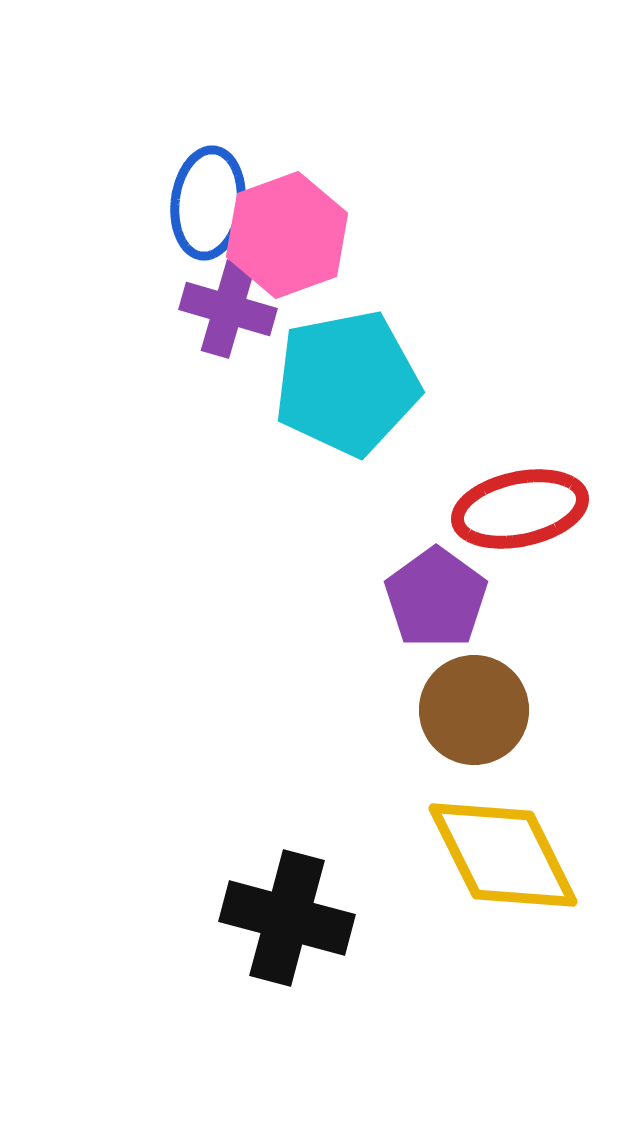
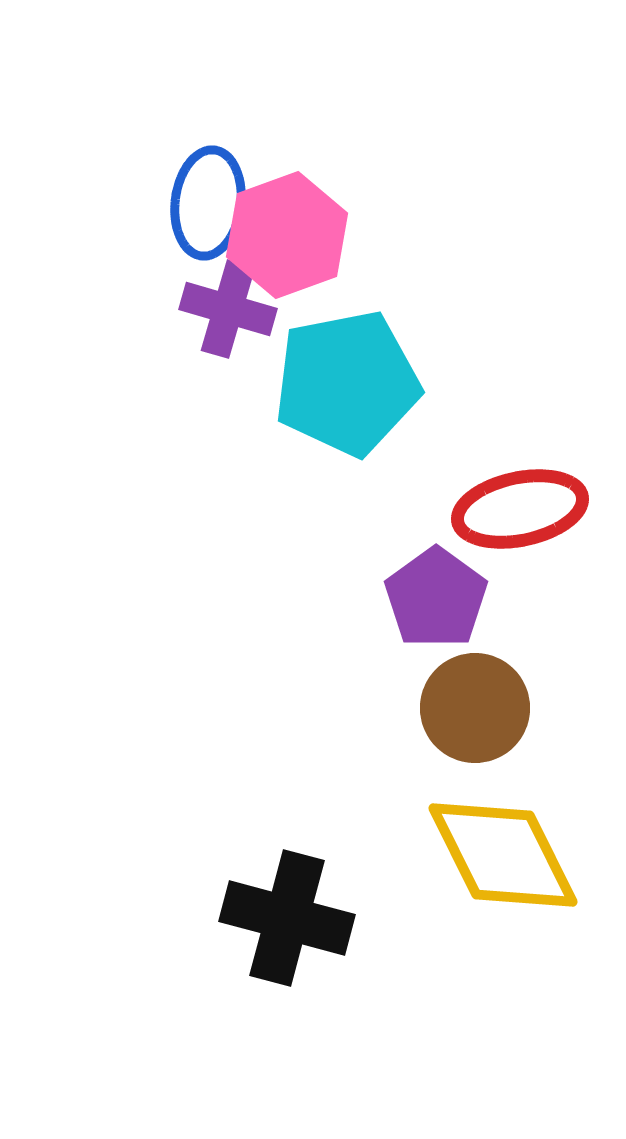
brown circle: moved 1 px right, 2 px up
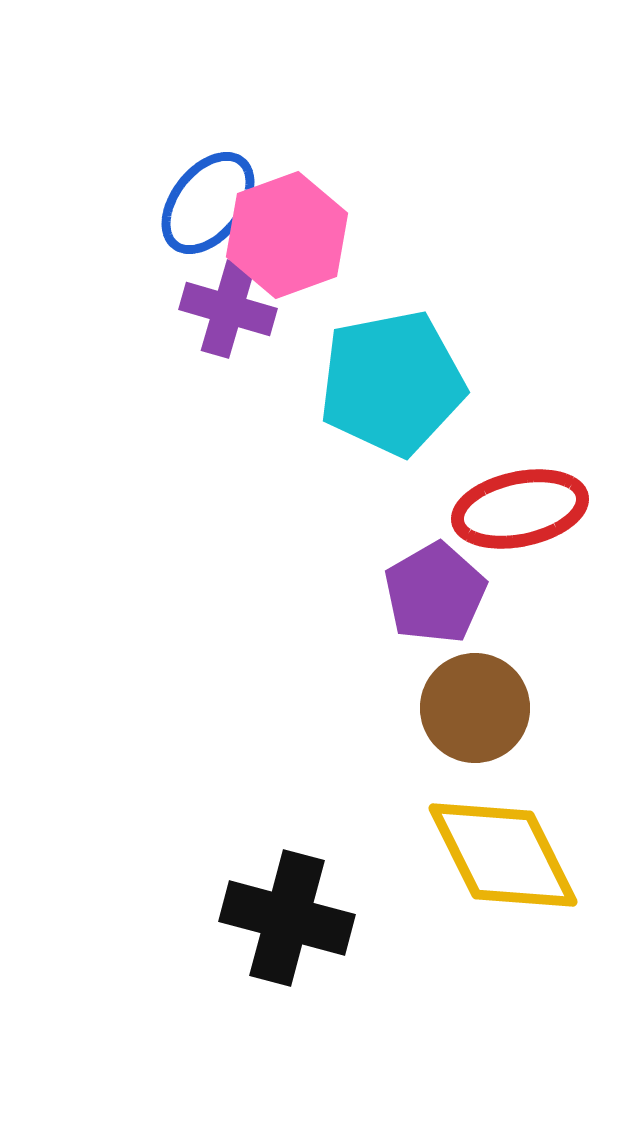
blue ellipse: rotated 31 degrees clockwise
cyan pentagon: moved 45 px right
purple pentagon: moved 1 px left, 5 px up; rotated 6 degrees clockwise
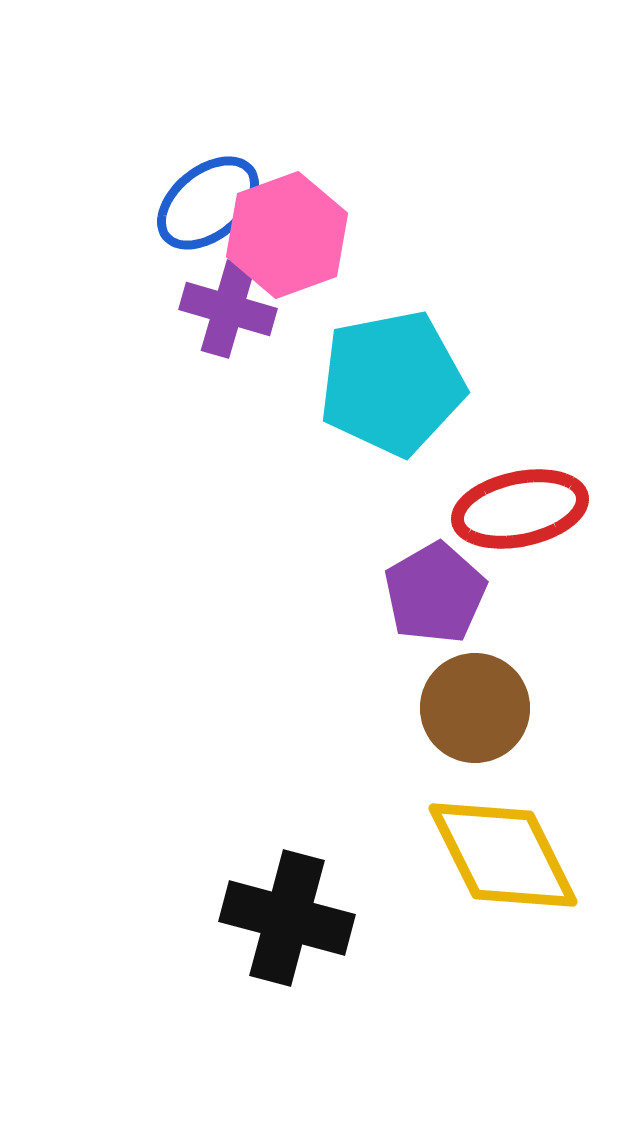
blue ellipse: rotated 13 degrees clockwise
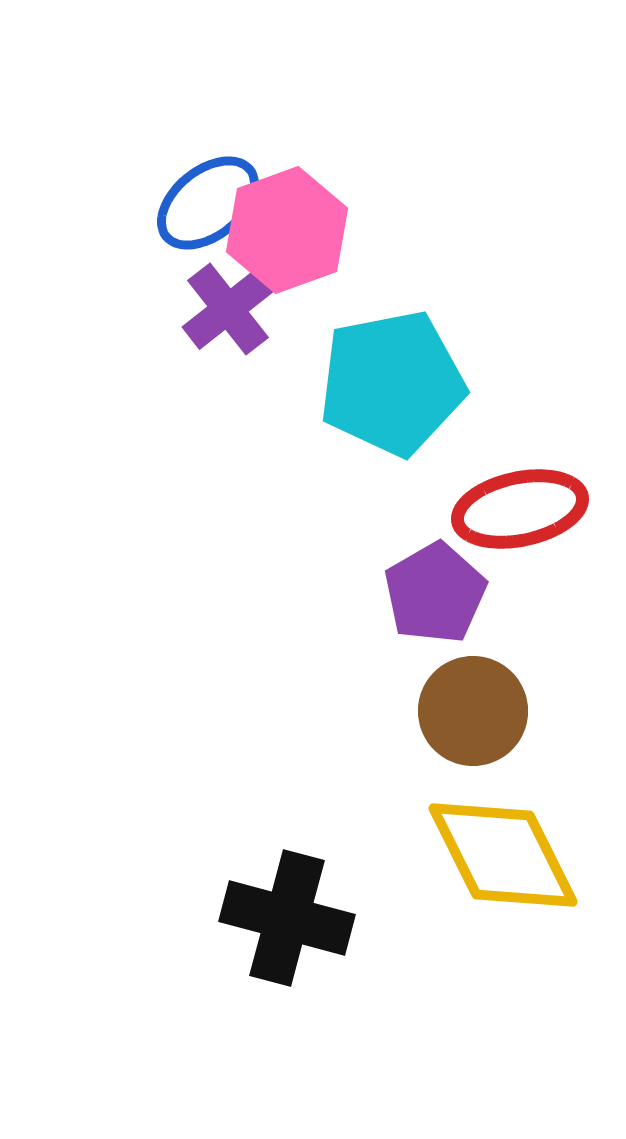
pink hexagon: moved 5 px up
purple cross: rotated 36 degrees clockwise
brown circle: moved 2 px left, 3 px down
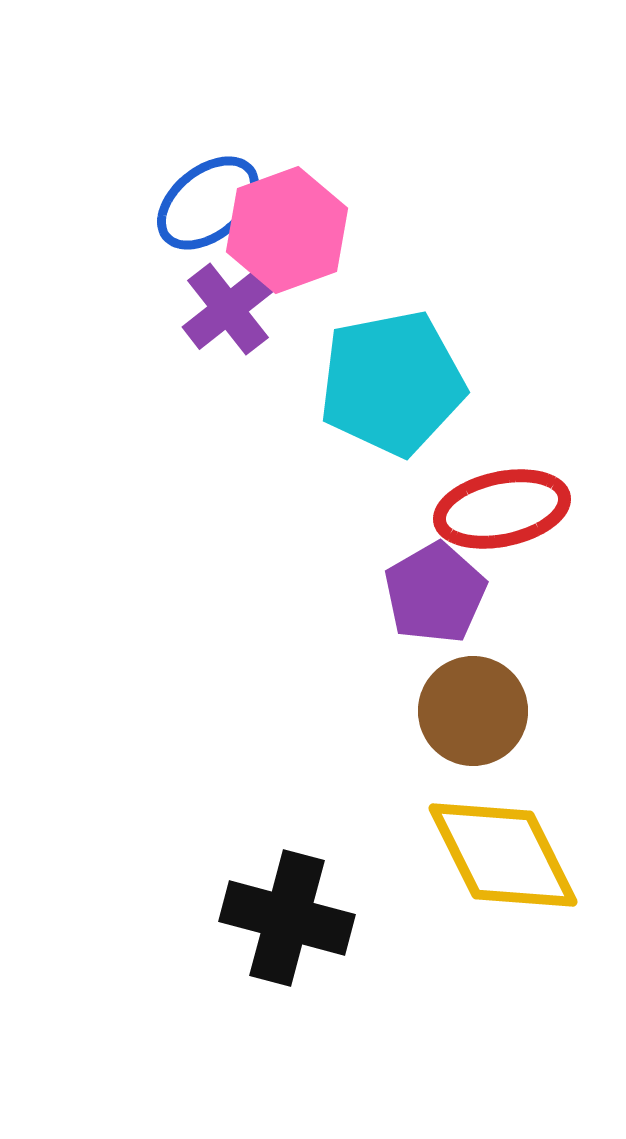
red ellipse: moved 18 px left
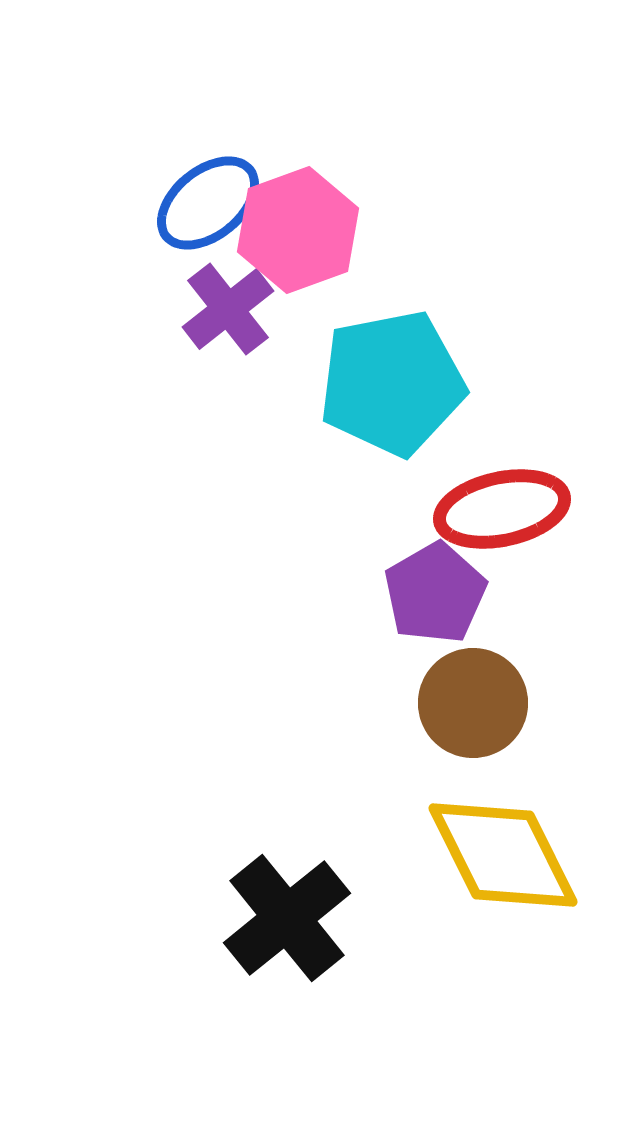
pink hexagon: moved 11 px right
brown circle: moved 8 px up
black cross: rotated 36 degrees clockwise
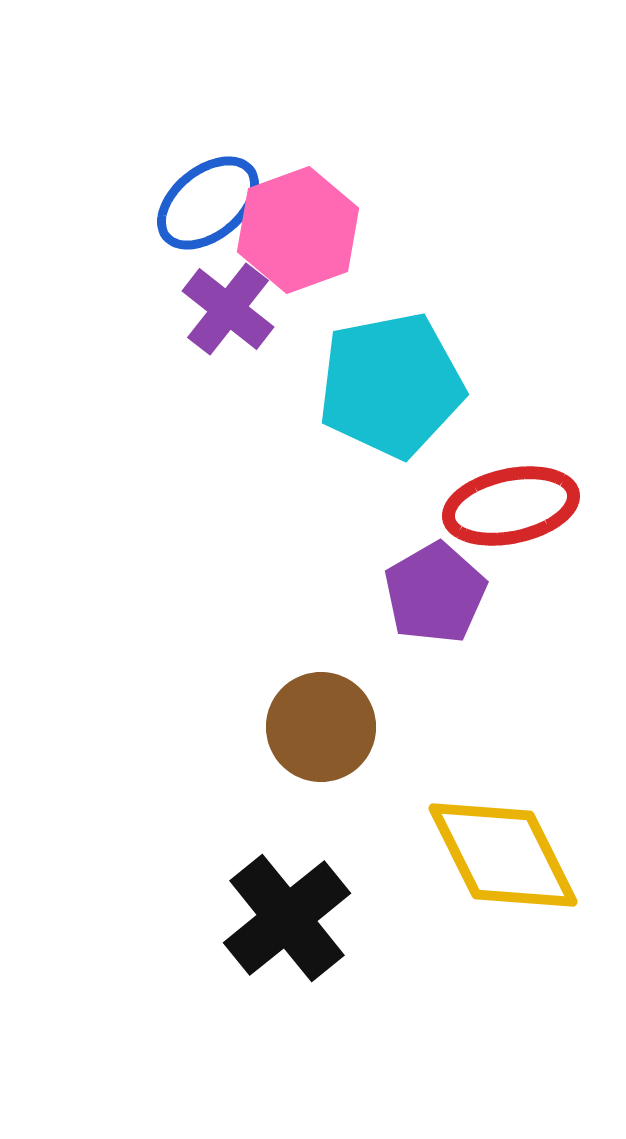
purple cross: rotated 14 degrees counterclockwise
cyan pentagon: moved 1 px left, 2 px down
red ellipse: moved 9 px right, 3 px up
brown circle: moved 152 px left, 24 px down
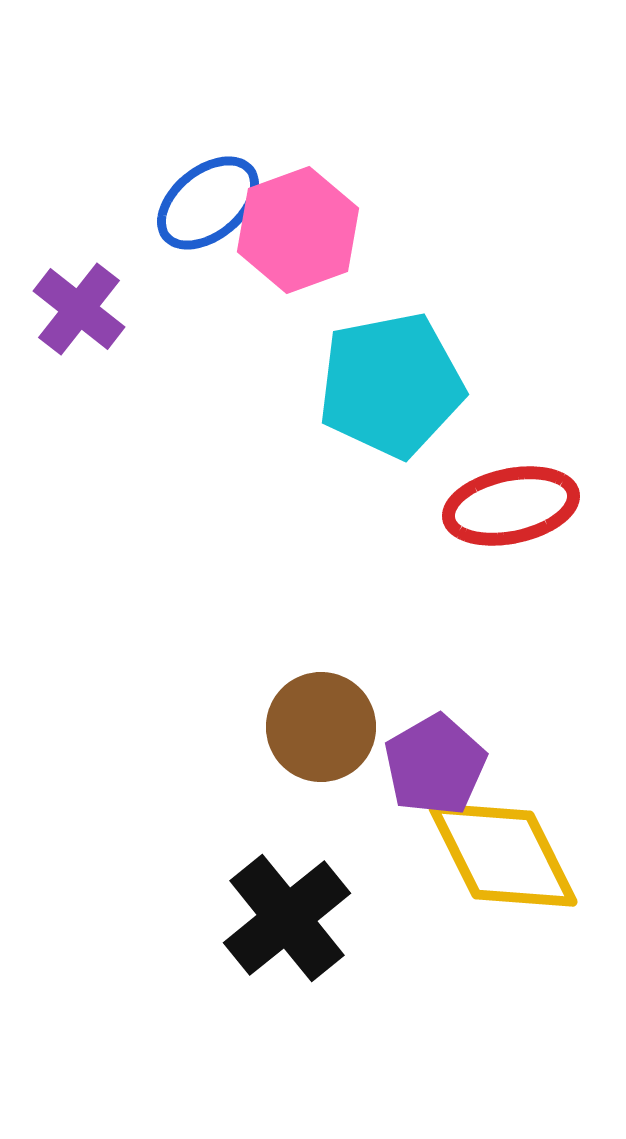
purple cross: moved 149 px left
purple pentagon: moved 172 px down
